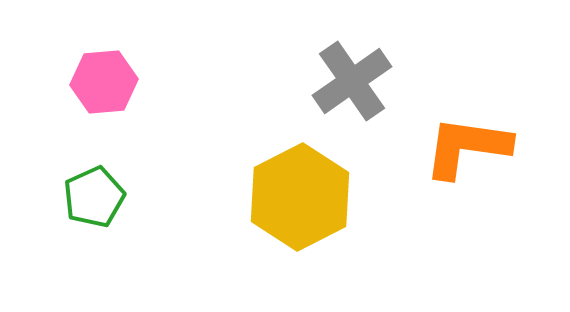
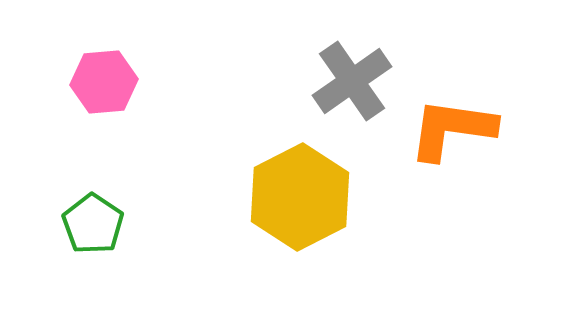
orange L-shape: moved 15 px left, 18 px up
green pentagon: moved 1 px left, 27 px down; rotated 14 degrees counterclockwise
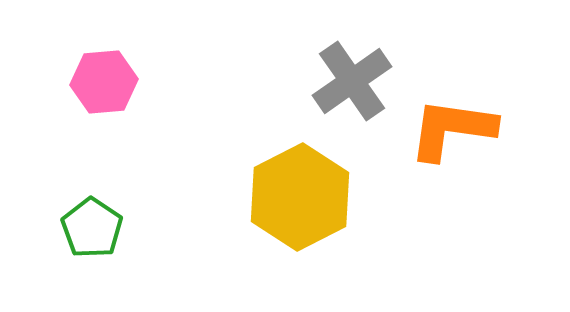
green pentagon: moved 1 px left, 4 px down
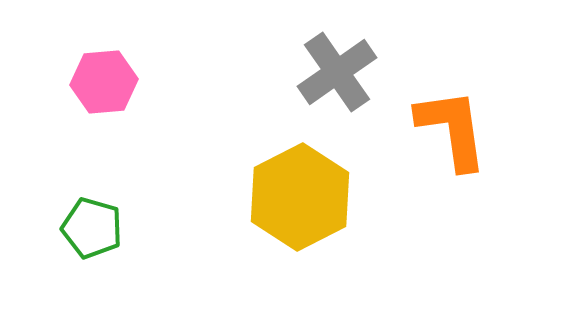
gray cross: moved 15 px left, 9 px up
orange L-shape: rotated 74 degrees clockwise
green pentagon: rotated 18 degrees counterclockwise
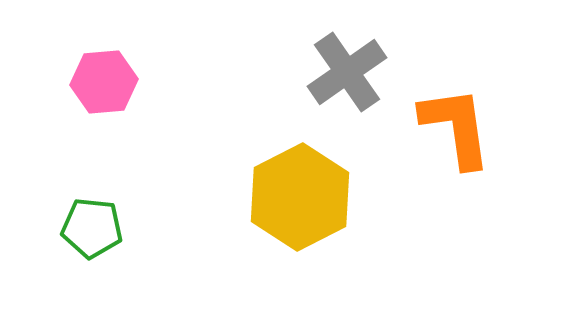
gray cross: moved 10 px right
orange L-shape: moved 4 px right, 2 px up
green pentagon: rotated 10 degrees counterclockwise
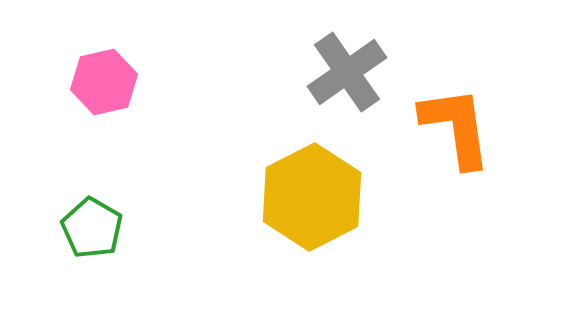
pink hexagon: rotated 8 degrees counterclockwise
yellow hexagon: moved 12 px right
green pentagon: rotated 24 degrees clockwise
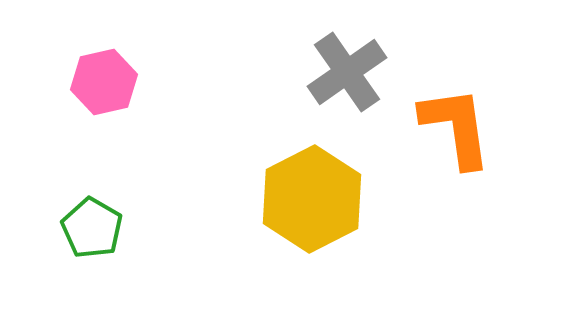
yellow hexagon: moved 2 px down
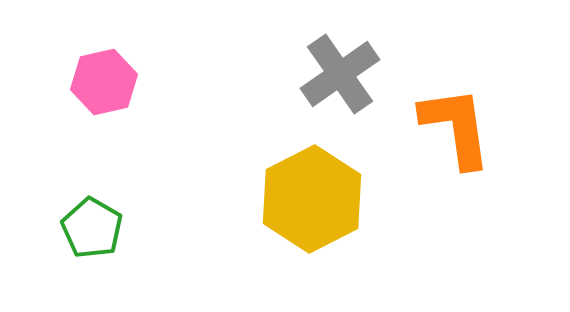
gray cross: moved 7 px left, 2 px down
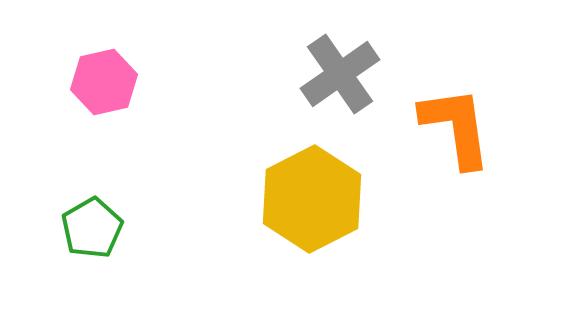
green pentagon: rotated 12 degrees clockwise
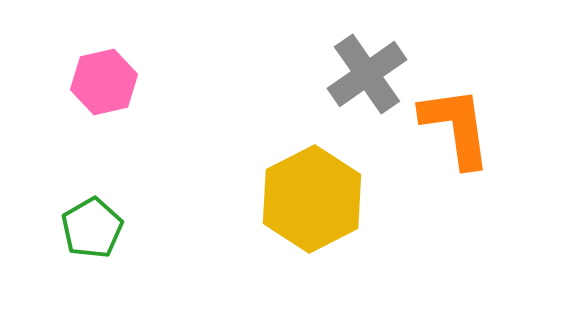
gray cross: moved 27 px right
